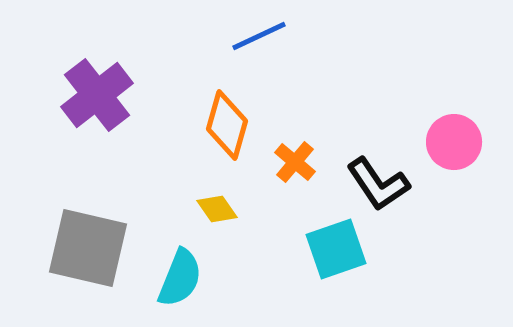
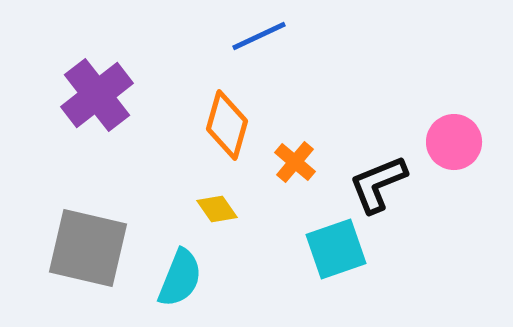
black L-shape: rotated 102 degrees clockwise
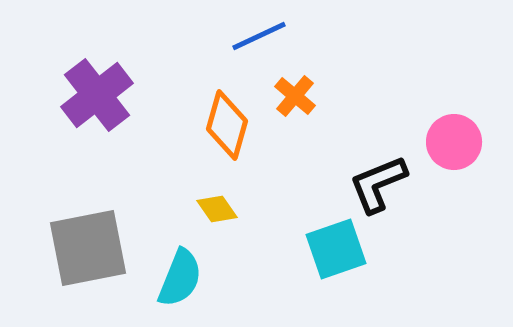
orange cross: moved 66 px up
gray square: rotated 24 degrees counterclockwise
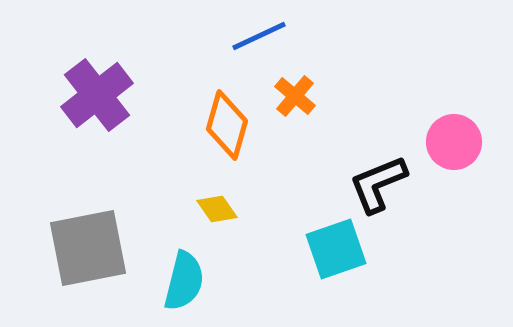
cyan semicircle: moved 4 px right, 3 px down; rotated 8 degrees counterclockwise
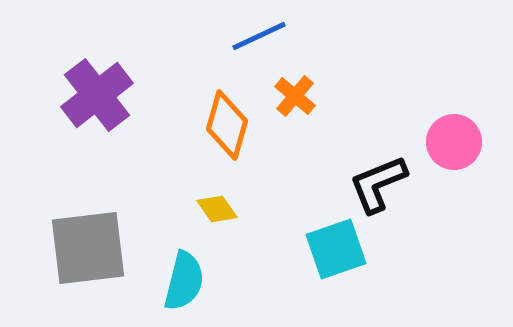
gray square: rotated 4 degrees clockwise
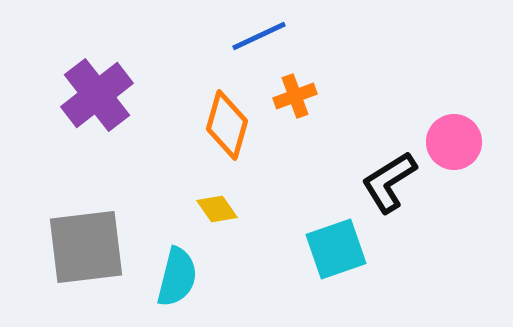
orange cross: rotated 30 degrees clockwise
black L-shape: moved 11 px right, 2 px up; rotated 10 degrees counterclockwise
gray square: moved 2 px left, 1 px up
cyan semicircle: moved 7 px left, 4 px up
